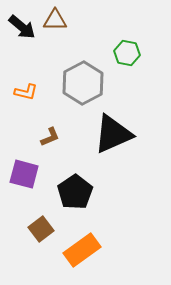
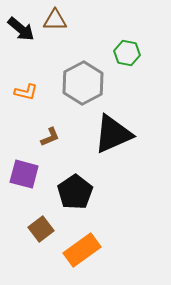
black arrow: moved 1 px left, 2 px down
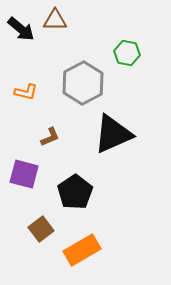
orange rectangle: rotated 6 degrees clockwise
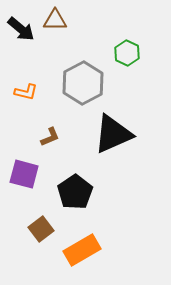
green hexagon: rotated 15 degrees clockwise
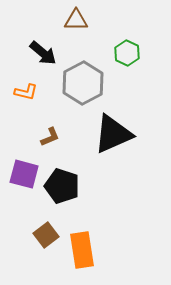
brown triangle: moved 21 px right
black arrow: moved 22 px right, 24 px down
black pentagon: moved 13 px left, 6 px up; rotated 20 degrees counterclockwise
brown square: moved 5 px right, 6 px down
orange rectangle: rotated 69 degrees counterclockwise
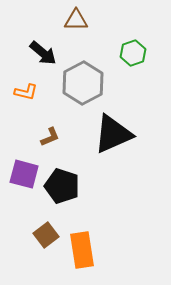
green hexagon: moved 6 px right; rotated 15 degrees clockwise
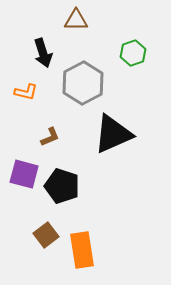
black arrow: rotated 32 degrees clockwise
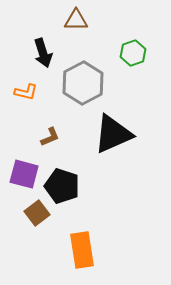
brown square: moved 9 px left, 22 px up
